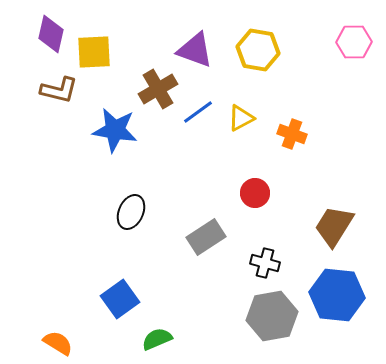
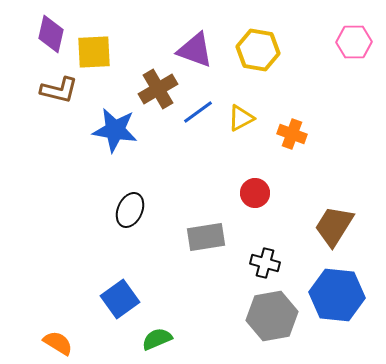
black ellipse: moved 1 px left, 2 px up
gray rectangle: rotated 24 degrees clockwise
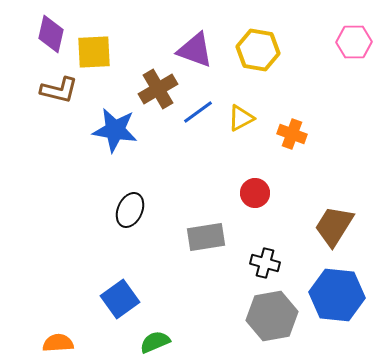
green semicircle: moved 2 px left, 3 px down
orange semicircle: rotated 36 degrees counterclockwise
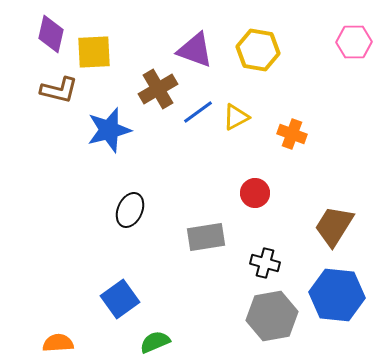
yellow triangle: moved 5 px left, 1 px up
blue star: moved 6 px left; rotated 24 degrees counterclockwise
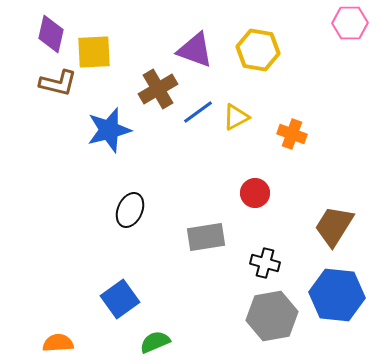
pink hexagon: moved 4 px left, 19 px up
brown L-shape: moved 1 px left, 7 px up
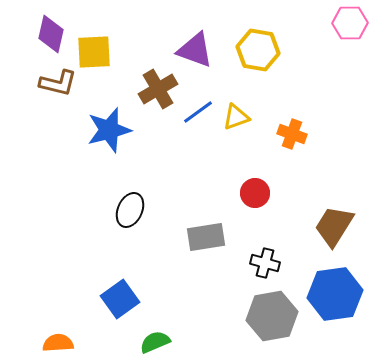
yellow triangle: rotated 8 degrees clockwise
blue hexagon: moved 2 px left, 1 px up; rotated 14 degrees counterclockwise
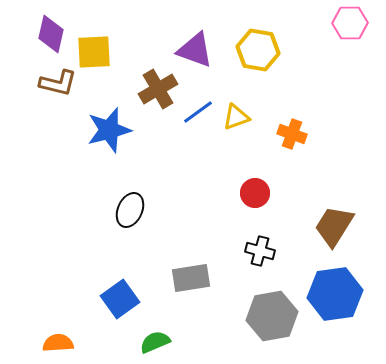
gray rectangle: moved 15 px left, 41 px down
black cross: moved 5 px left, 12 px up
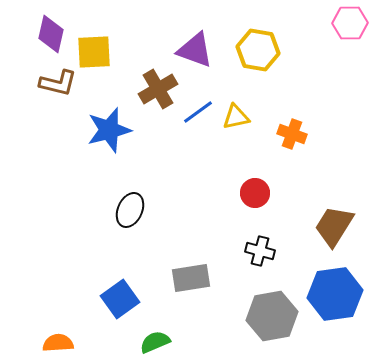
yellow triangle: rotated 8 degrees clockwise
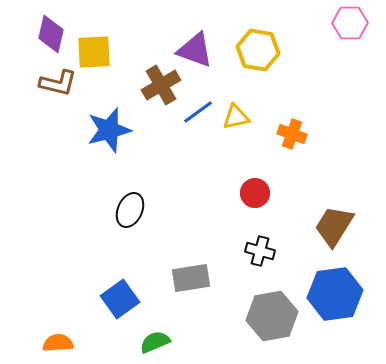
brown cross: moved 3 px right, 4 px up
